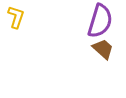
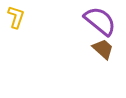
purple semicircle: rotated 68 degrees counterclockwise
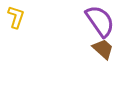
purple semicircle: rotated 16 degrees clockwise
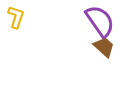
brown trapezoid: moved 1 px right, 2 px up
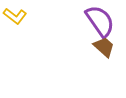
yellow L-shape: moved 1 px left, 1 px up; rotated 110 degrees clockwise
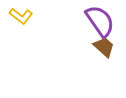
yellow L-shape: moved 6 px right
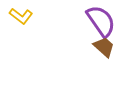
purple semicircle: moved 1 px right
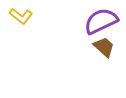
purple semicircle: rotated 80 degrees counterclockwise
